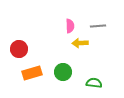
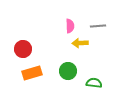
red circle: moved 4 px right
green circle: moved 5 px right, 1 px up
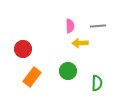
orange rectangle: moved 4 px down; rotated 36 degrees counterclockwise
green semicircle: moved 3 px right; rotated 84 degrees clockwise
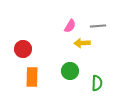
pink semicircle: rotated 32 degrees clockwise
yellow arrow: moved 2 px right
green circle: moved 2 px right
orange rectangle: rotated 36 degrees counterclockwise
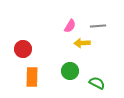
green semicircle: rotated 63 degrees counterclockwise
